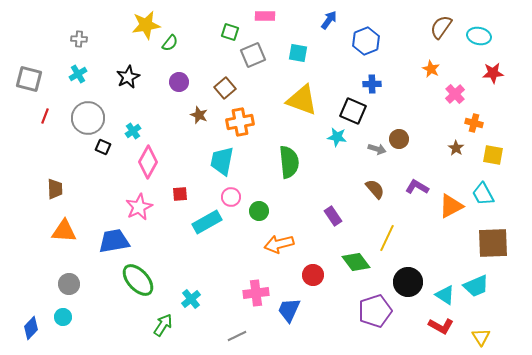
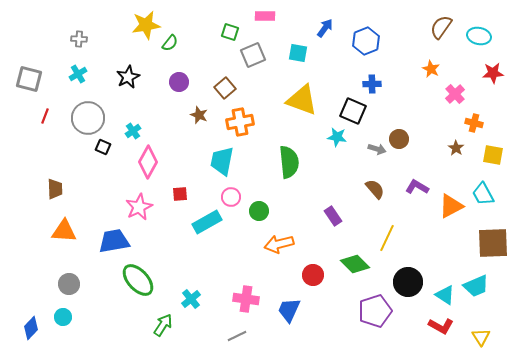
blue arrow at (329, 20): moved 4 px left, 8 px down
green diamond at (356, 262): moved 1 px left, 2 px down; rotated 8 degrees counterclockwise
pink cross at (256, 293): moved 10 px left, 6 px down; rotated 15 degrees clockwise
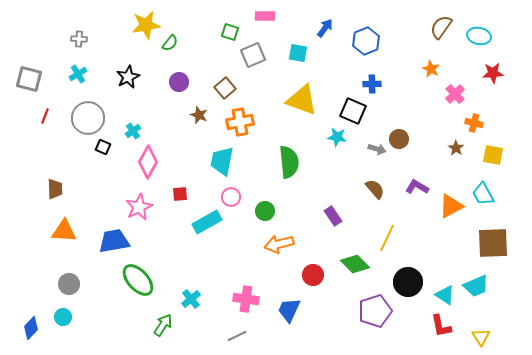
green circle at (259, 211): moved 6 px right
red L-shape at (441, 326): rotated 50 degrees clockwise
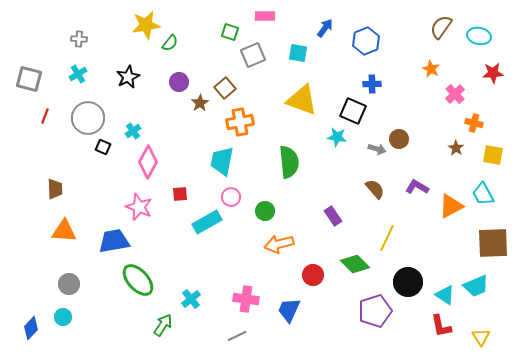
brown star at (199, 115): moved 1 px right, 12 px up; rotated 18 degrees clockwise
pink star at (139, 207): rotated 24 degrees counterclockwise
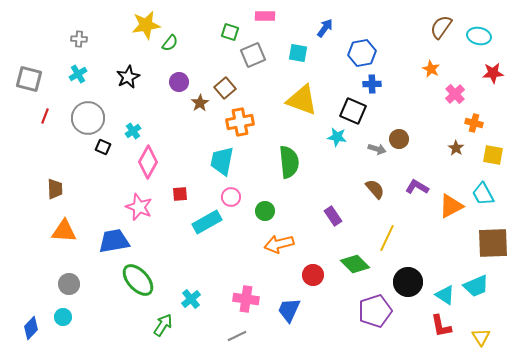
blue hexagon at (366, 41): moved 4 px left, 12 px down; rotated 12 degrees clockwise
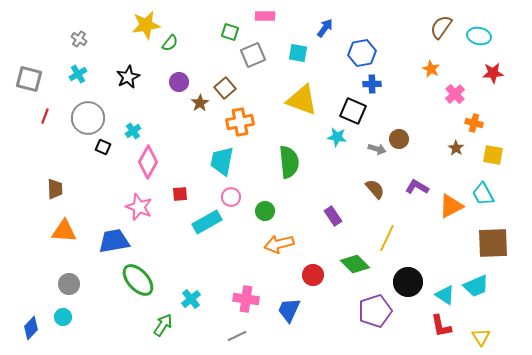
gray cross at (79, 39): rotated 28 degrees clockwise
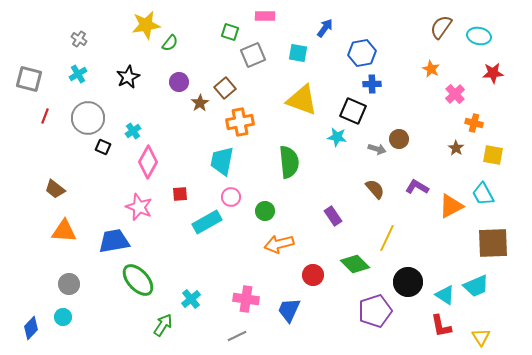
brown trapezoid at (55, 189): rotated 130 degrees clockwise
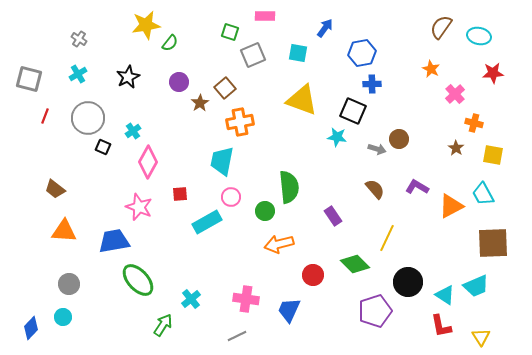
green semicircle at (289, 162): moved 25 px down
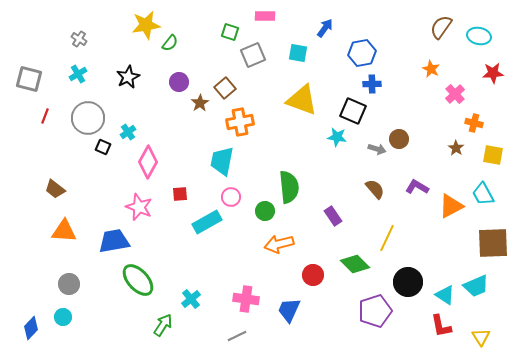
cyan cross at (133, 131): moved 5 px left, 1 px down
